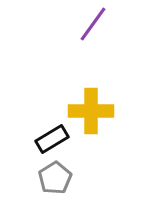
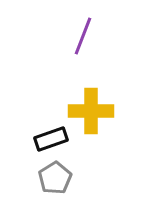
purple line: moved 10 px left, 12 px down; rotated 15 degrees counterclockwise
black rectangle: moved 1 px left; rotated 12 degrees clockwise
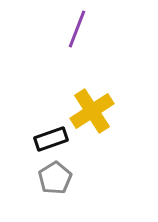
purple line: moved 6 px left, 7 px up
yellow cross: moved 1 px right; rotated 33 degrees counterclockwise
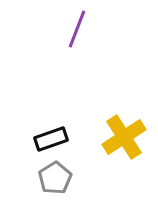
yellow cross: moved 32 px right, 26 px down
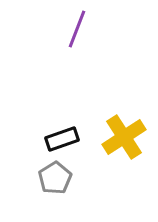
black rectangle: moved 11 px right
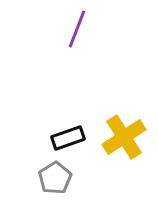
black rectangle: moved 6 px right, 1 px up
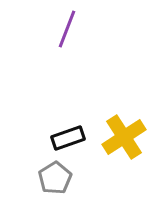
purple line: moved 10 px left
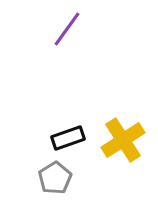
purple line: rotated 15 degrees clockwise
yellow cross: moved 1 px left, 3 px down
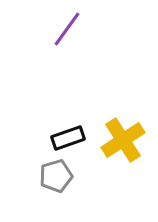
gray pentagon: moved 1 px right, 2 px up; rotated 16 degrees clockwise
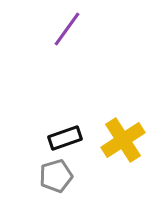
black rectangle: moved 3 px left
